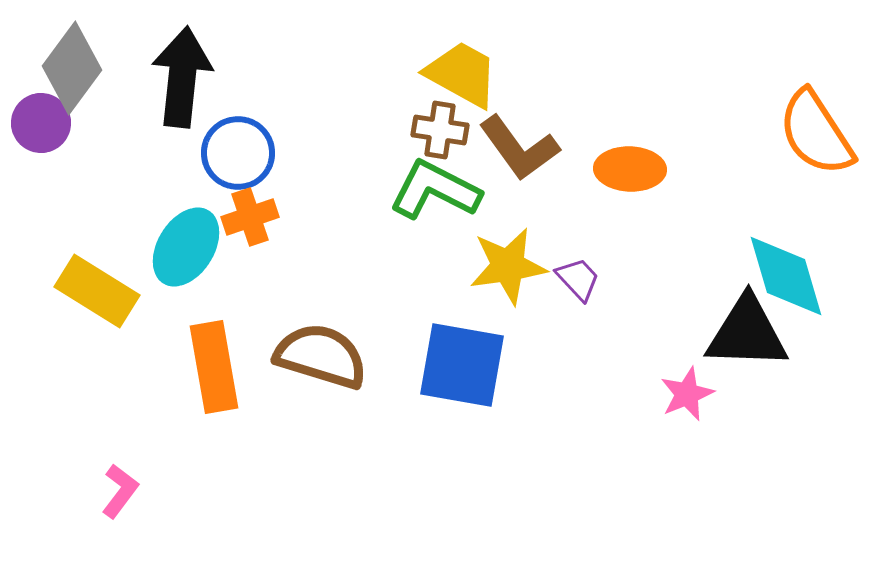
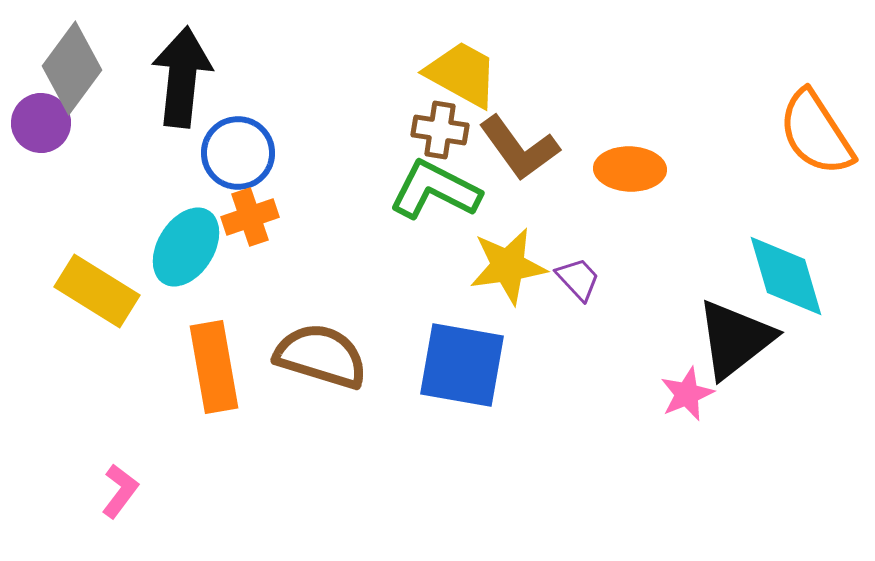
black triangle: moved 12 px left, 6 px down; rotated 40 degrees counterclockwise
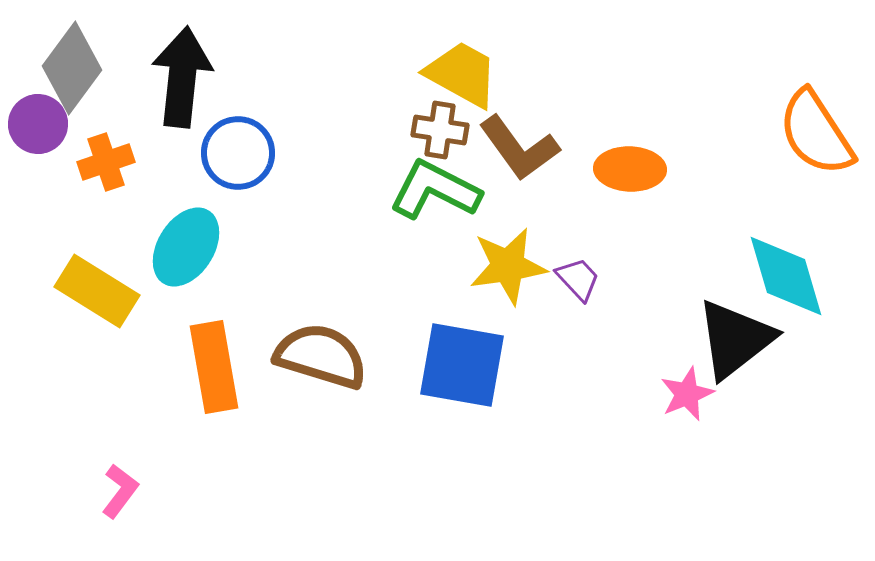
purple circle: moved 3 px left, 1 px down
orange cross: moved 144 px left, 55 px up
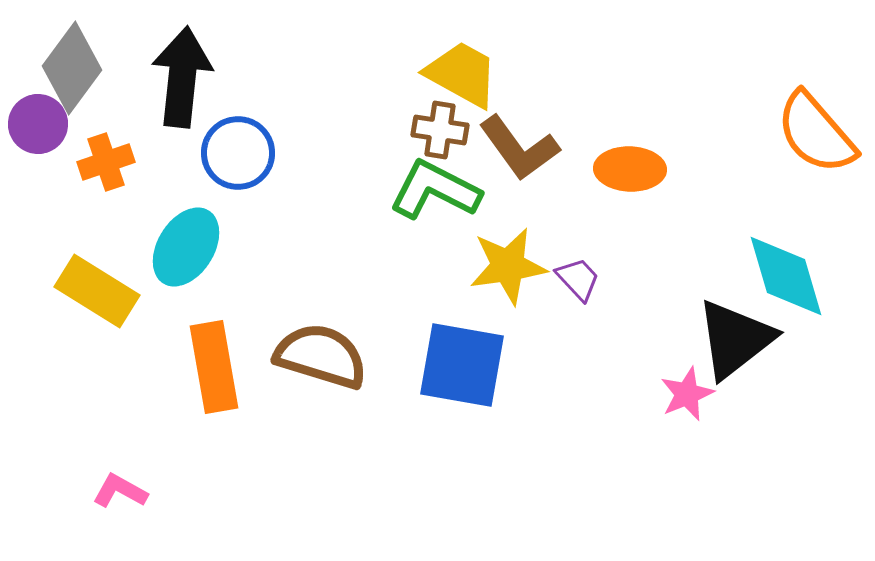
orange semicircle: rotated 8 degrees counterclockwise
pink L-shape: rotated 98 degrees counterclockwise
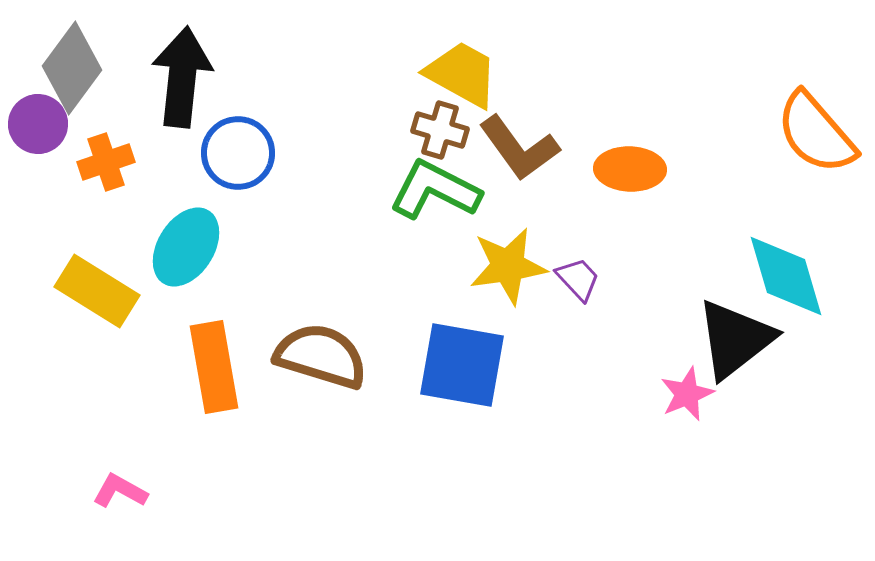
brown cross: rotated 8 degrees clockwise
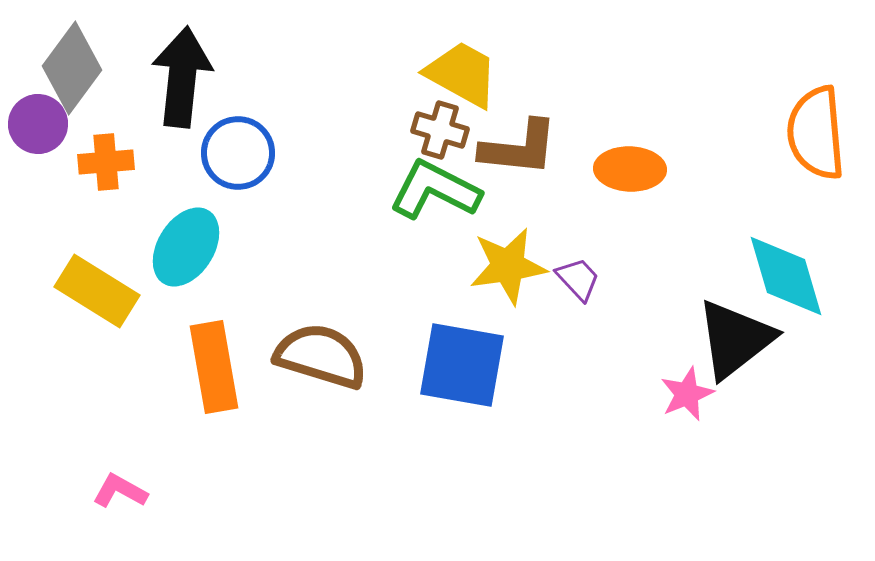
orange semicircle: rotated 36 degrees clockwise
brown L-shape: rotated 48 degrees counterclockwise
orange cross: rotated 14 degrees clockwise
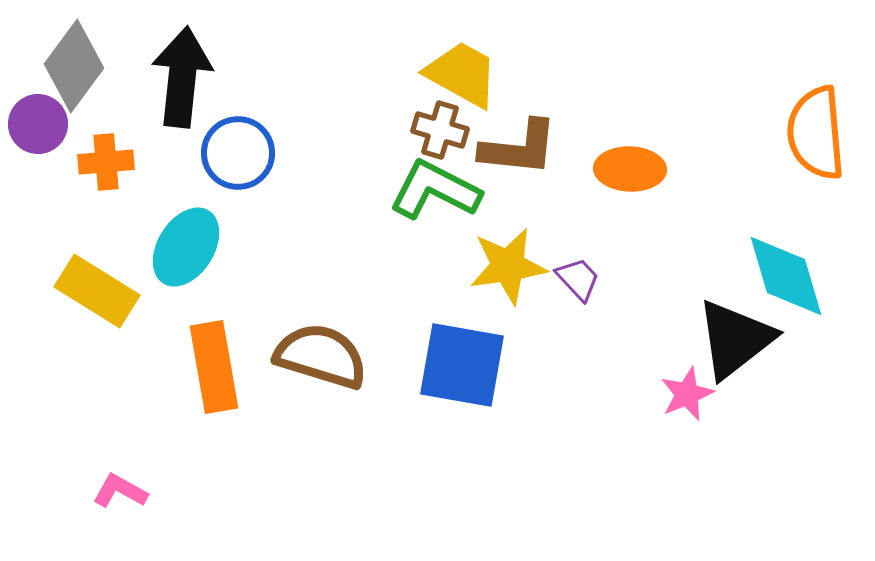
gray diamond: moved 2 px right, 2 px up
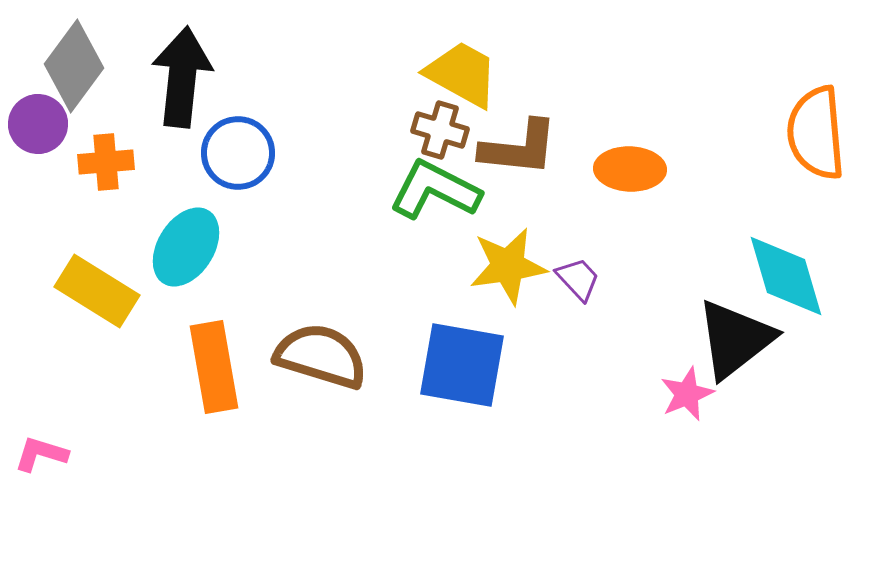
pink L-shape: moved 79 px left, 37 px up; rotated 12 degrees counterclockwise
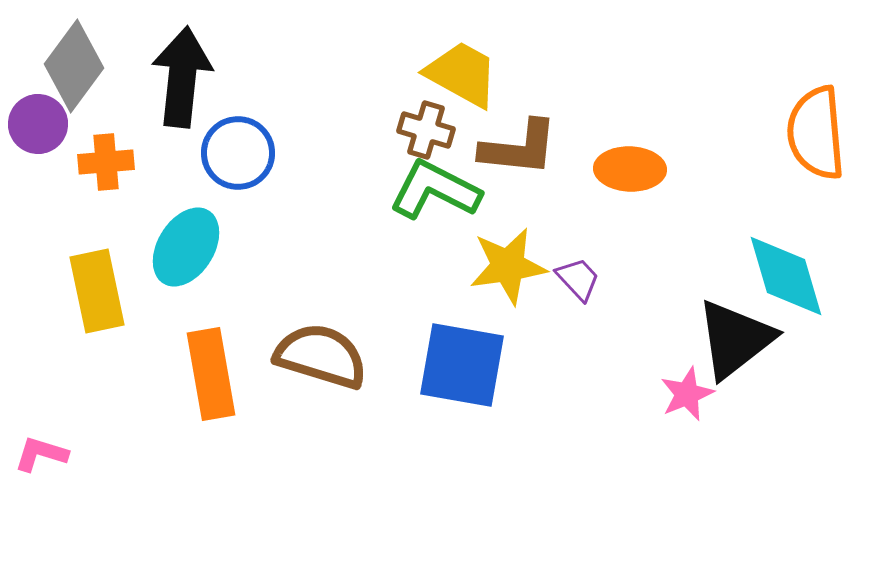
brown cross: moved 14 px left
yellow rectangle: rotated 46 degrees clockwise
orange rectangle: moved 3 px left, 7 px down
